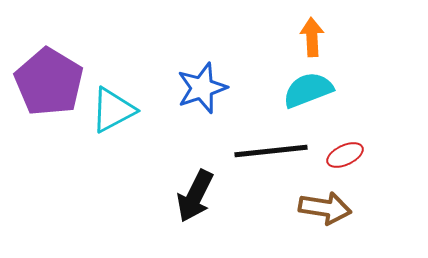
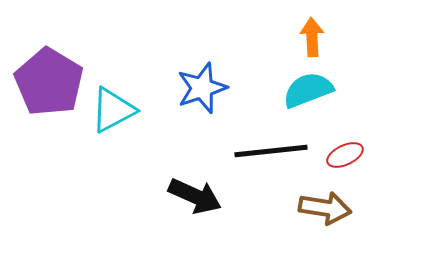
black arrow: rotated 92 degrees counterclockwise
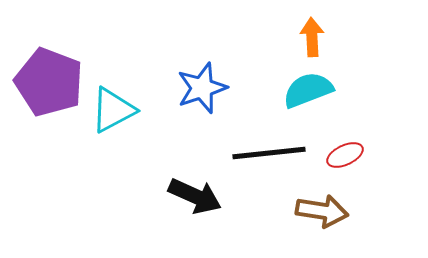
purple pentagon: rotated 10 degrees counterclockwise
black line: moved 2 px left, 2 px down
brown arrow: moved 3 px left, 3 px down
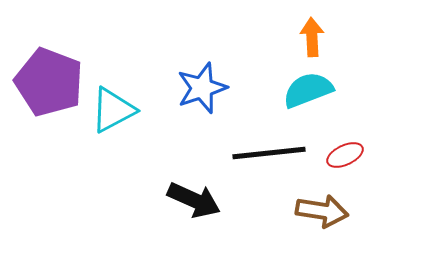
black arrow: moved 1 px left, 4 px down
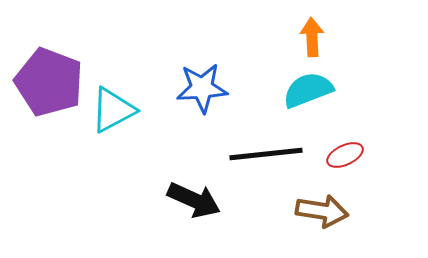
blue star: rotated 15 degrees clockwise
black line: moved 3 px left, 1 px down
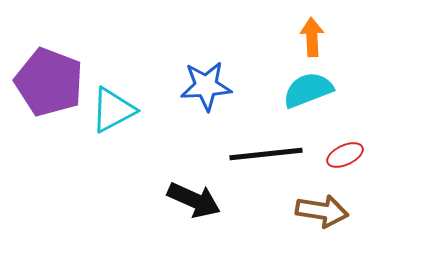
blue star: moved 4 px right, 2 px up
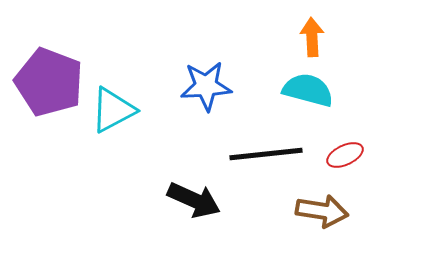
cyan semicircle: rotated 36 degrees clockwise
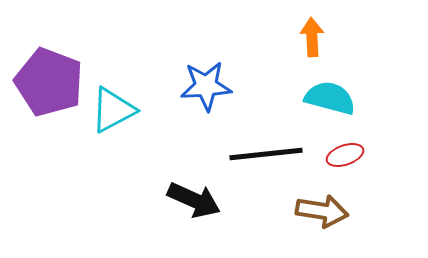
cyan semicircle: moved 22 px right, 8 px down
red ellipse: rotated 6 degrees clockwise
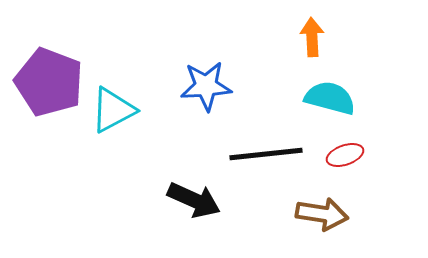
brown arrow: moved 3 px down
